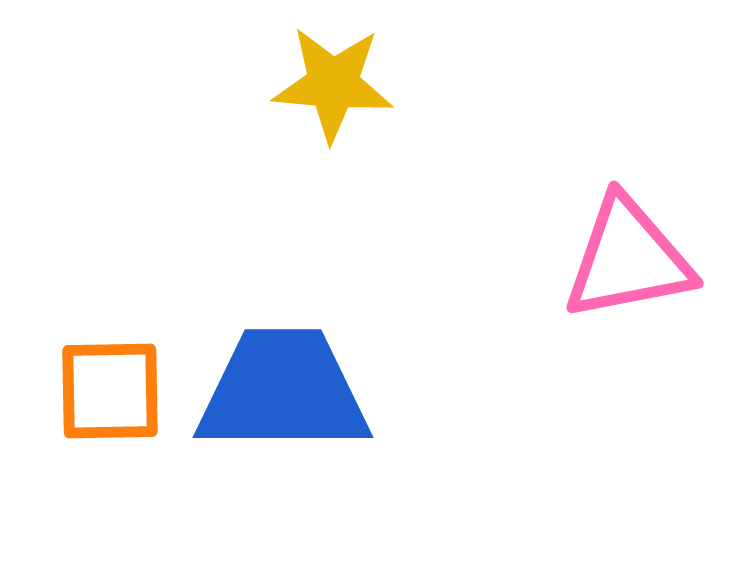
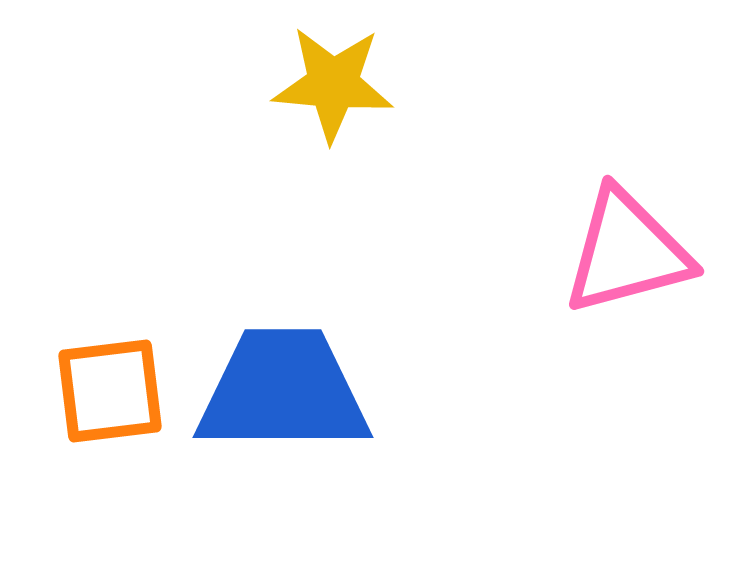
pink triangle: moved 1 px left, 7 px up; rotated 4 degrees counterclockwise
orange square: rotated 6 degrees counterclockwise
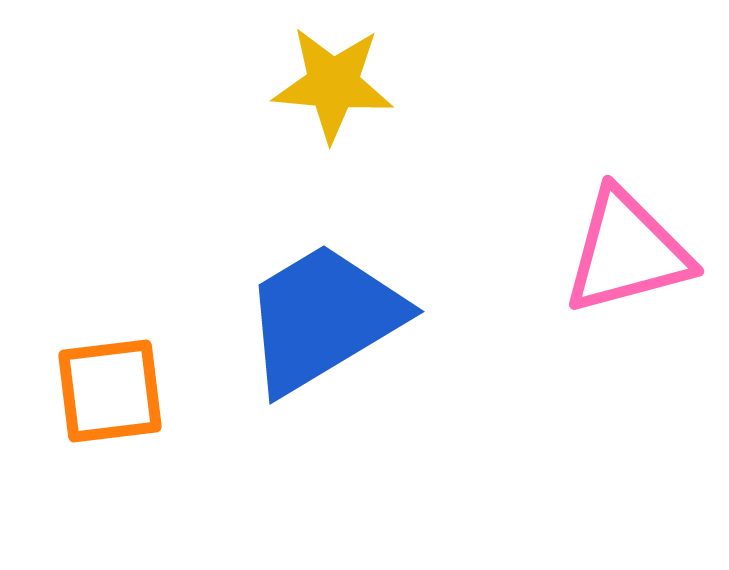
blue trapezoid: moved 40 px right, 73 px up; rotated 31 degrees counterclockwise
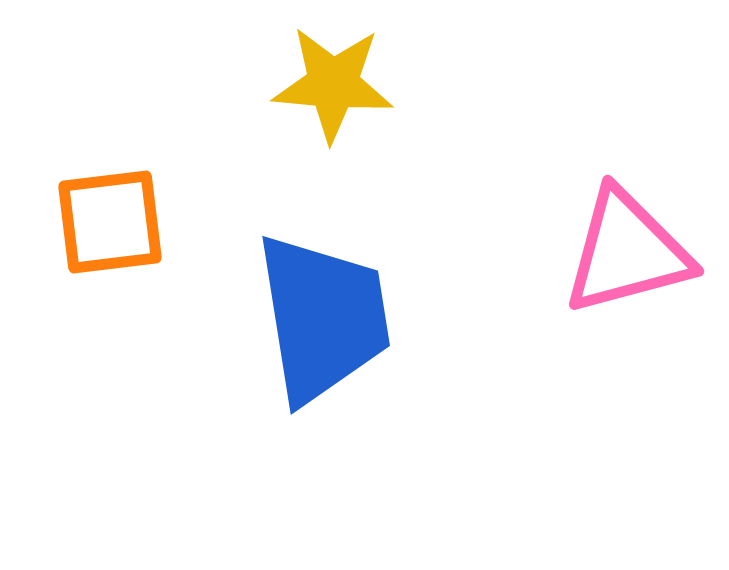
blue trapezoid: rotated 112 degrees clockwise
orange square: moved 169 px up
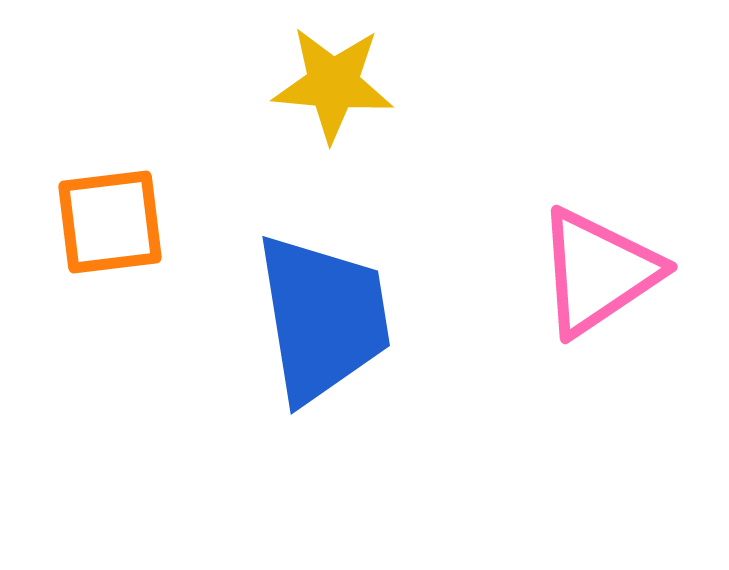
pink triangle: moved 29 px left, 20 px down; rotated 19 degrees counterclockwise
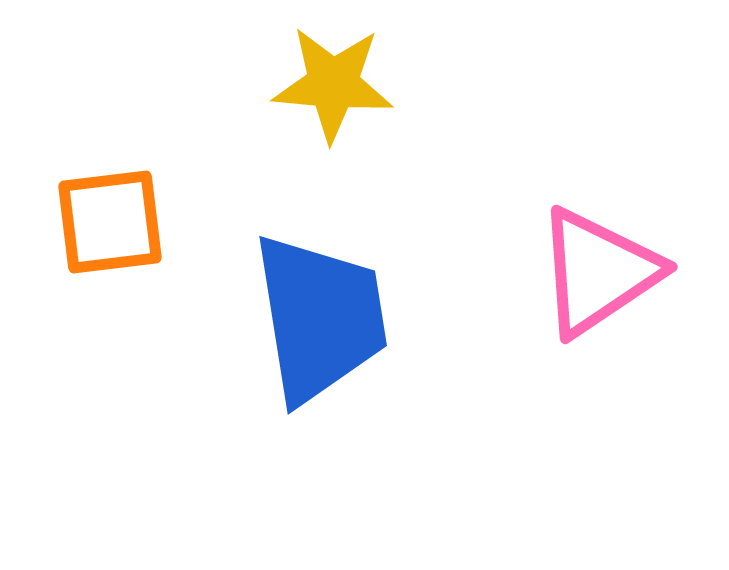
blue trapezoid: moved 3 px left
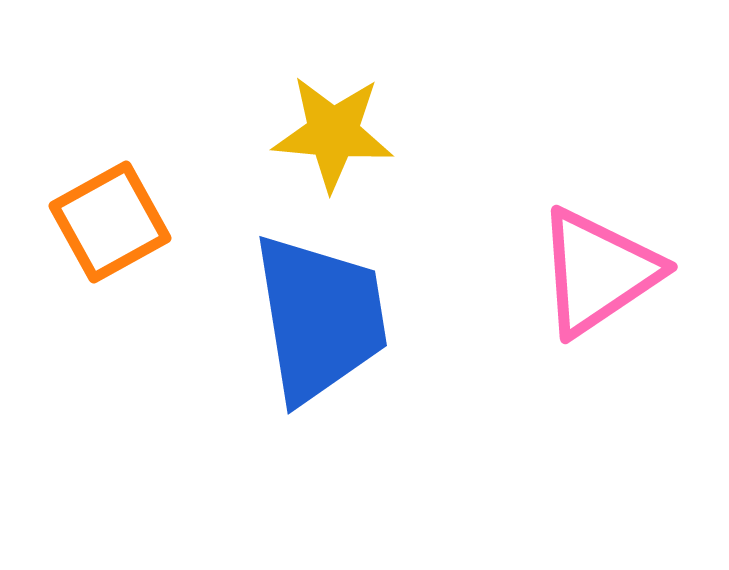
yellow star: moved 49 px down
orange square: rotated 22 degrees counterclockwise
